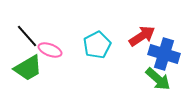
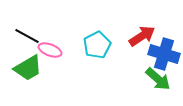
black line: rotated 20 degrees counterclockwise
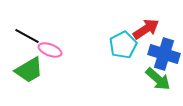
red arrow: moved 4 px right, 7 px up
cyan pentagon: moved 26 px right
green trapezoid: moved 1 px right, 2 px down
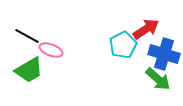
pink ellipse: moved 1 px right
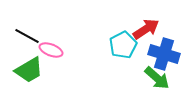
green arrow: moved 1 px left, 1 px up
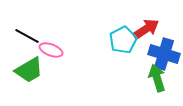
cyan pentagon: moved 5 px up
green arrow: rotated 148 degrees counterclockwise
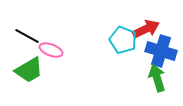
red arrow: rotated 8 degrees clockwise
cyan pentagon: rotated 24 degrees counterclockwise
blue cross: moved 3 px left, 3 px up
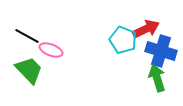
green trapezoid: rotated 104 degrees counterclockwise
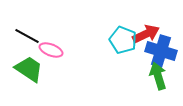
red arrow: moved 5 px down
green trapezoid: moved 1 px up; rotated 12 degrees counterclockwise
green arrow: moved 1 px right, 2 px up
